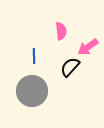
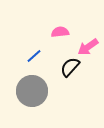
pink semicircle: moved 1 px left, 1 px down; rotated 90 degrees counterclockwise
blue line: rotated 49 degrees clockwise
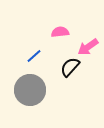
gray circle: moved 2 px left, 1 px up
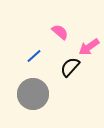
pink semicircle: rotated 48 degrees clockwise
pink arrow: moved 1 px right
gray circle: moved 3 px right, 4 px down
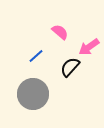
blue line: moved 2 px right
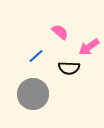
black semicircle: moved 1 px left, 1 px down; rotated 130 degrees counterclockwise
